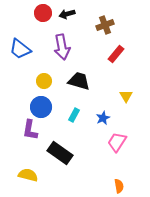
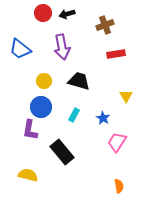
red rectangle: rotated 42 degrees clockwise
blue star: rotated 16 degrees counterclockwise
black rectangle: moved 2 px right, 1 px up; rotated 15 degrees clockwise
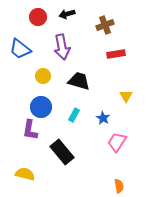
red circle: moved 5 px left, 4 px down
yellow circle: moved 1 px left, 5 px up
yellow semicircle: moved 3 px left, 1 px up
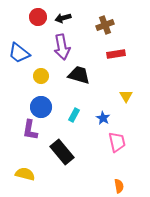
black arrow: moved 4 px left, 4 px down
blue trapezoid: moved 1 px left, 4 px down
yellow circle: moved 2 px left
black trapezoid: moved 6 px up
pink trapezoid: rotated 135 degrees clockwise
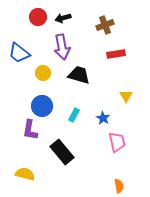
yellow circle: moved 2 px right, 3 px up
blue circle: moved 1 px right, 1 px up
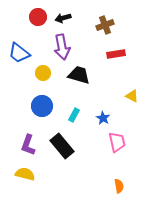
yellow triangle: moved 6 px right; rotated 32 degrees counterclockwise
purple L-shape: moved 2 px left, 15 px down; rotated 10 degrees clockwise
black rectangle: moved 6 px up
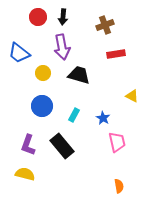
black arrow: moved 1 px up; rotated 70 degrees counterclockwise
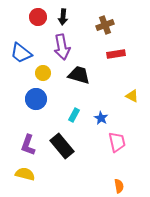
blue trapezoid: moved 2 px right
blue circle: moved 6 px left, 7 px up
blue star: moved 2 px left
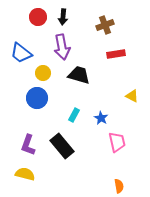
blue circle: moved 1 px right, 1 px up
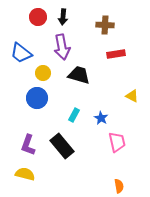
brown cross: rotated 24 degrees clockwise
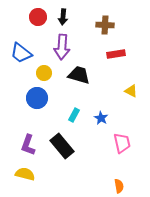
purple arrow: rotated 15 degrees clockwise
yellow circle: moved 1 px right
yellow triangle: moved 1 px left, 5 px up
pink trapezoid: moved 5 px right, 1 px down
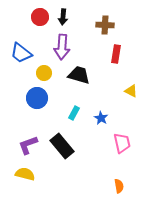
red circle: moved 2 px right
red rectangle: rotated 72 degrees counterclockwise
cyan rectangle: moved 2 px up
purple L-shape: rotated 50 degrees clockwise
